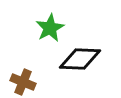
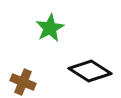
black diamond: moved 10 px right, 12 px down; rotated 30 degrees clockwise
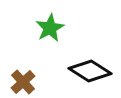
brown cross: rotated 25 degrees clockwise
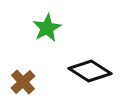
green star: moved 3 px left
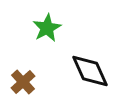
black diamond: rotated 33 degrees clockwise
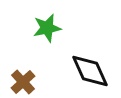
green star: rotated 16 degrees clockwise
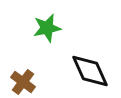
brown cross: rotated 10 degrees counterclockwise
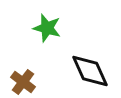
green star: rotated 28 degrees clockwise
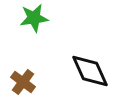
green star: moved 13 px left, 10 px up; rotated 24 degrees counterclockwise
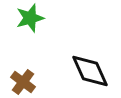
green star: moved 4 px left; rotated 8 degrees counterclockwise
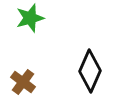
black diamond: rotated 48 degrees clockwise
